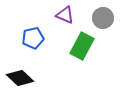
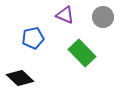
gray circle: moved 1 px up
green rectangle: moved 7 px down; rotated 72 degrees counterclockwise
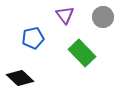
purple triangle: rotated 30 degrees clockwise
